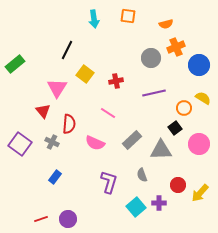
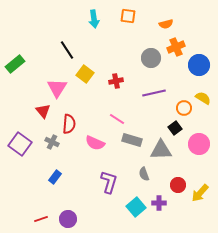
black line: rotated 60 degrees counterclockwise
pink line: moved 9 px right, 6 px down
gray rectangle: rotated 60 degrees clockwise
gray semicircle: moved 2 px right, 1 px up
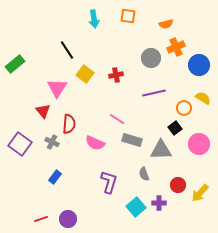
red cross: moved 6 px up
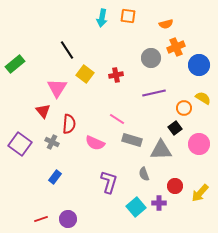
cyan arrow: moved 8 px right, 1 px up; rotated 18 degrees clockwise
red circle: moved 3 px left, 1 px down
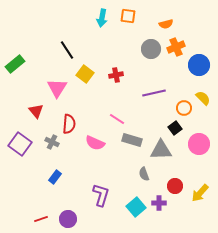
gray circle: moved 9 px up
yellow semicircle: rotated 14 degrees clockwise
red triangle: moved 7 px left
purple L-shape: moved 8 px left, 13 px down
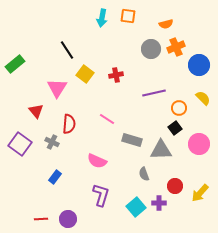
orange circle: moved 5 px left
pink line: moved 10 px left
pink semicircle: moved 2 px right, 18 px down
red line: rotated 16 degrees clockwise
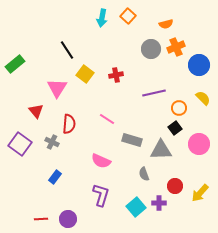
orange square: rotated 35 degrees clockwise
pink semicircle: moved 4 px right
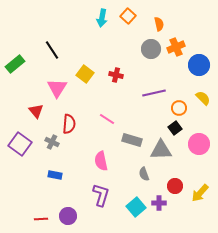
orange semicircle: moved 7 px left; rotated 88 degrees counterclockwise
black line: moved 15 px left
red cross: rotated 24 degrees clockwise
pink semicircle: rotated 54 degrees clockwise
blue rectangle: moved 2 px up; rotated 64 degrees clockwise
purple circle: moved 3 px up
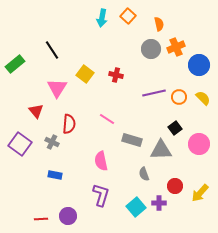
orange circle: moved 11 px up
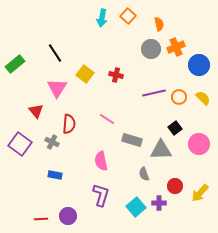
black line: moved 3 px right, 3 px down
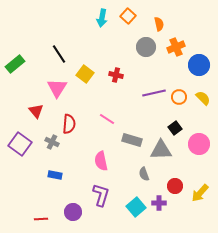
gray circle: moved 5 px left, 2 px up
black line: moved 4 px right, 1 px down
purple circle: moved 5 px right, 4 px up
